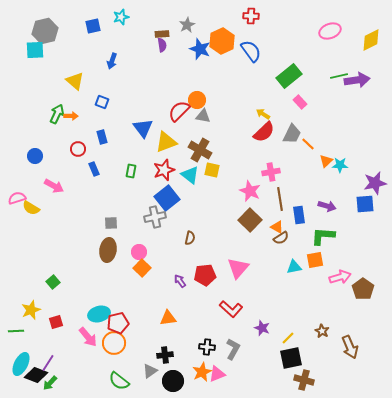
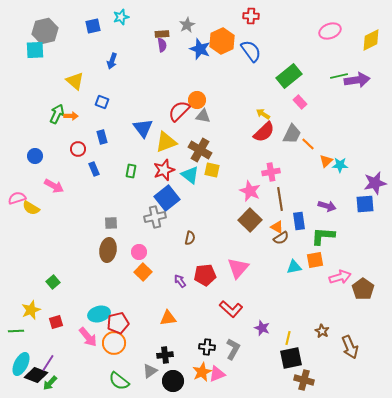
blue rectangle at (299, 215): moved 6 px down
orange square at (142, 268): moved 1 px right, 4 px down
yellow line at (288, 338): rotated 32 degrees counterclockwise
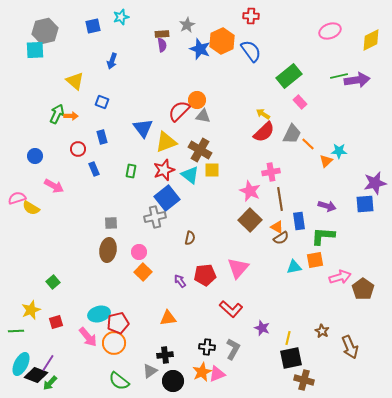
cyan star at (340, 165): moved 1 px left, 14 px up
yellow square at (212, 170): rotated 14 degrees counterclockwise
